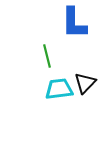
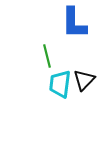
black triangle: moved 1 px left, 3 px up
cyan trapezoid: moved 1 px right, 5 px up; rotated 76 degrees counterclockwise
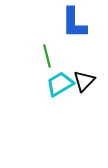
black triangle: moved 1 px down
cyan trapezoid: rotated 52 degrees clockwise
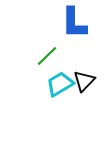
green line: rotated 60 degrees clockwise
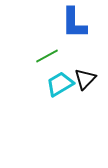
green line: rotated 15 degrees clockwise
black triangle: moved 1 px right, 2 px up
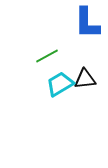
blue L-shape: moved 13 px right
black triangle: rotated 40 degrees clockwise
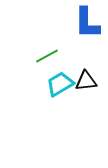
black triangle: moved 1 px right, 2 px down
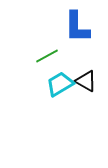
blue L-shape: moved 10 px left, 4 px down
black triangle: rotated 35 degrees clockwise
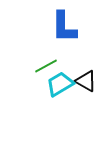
blue L-shape: moved 13 px left
green line: moved 1 px left, 10 px down
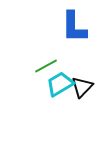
blue L-shape: moved 10 px right
black triangle: moved 4 px left, 6 px down; rotated 45 degrees clockwise
